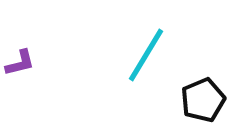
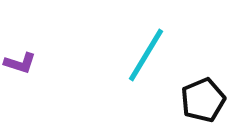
purple L-shape: rotated 32 degrees clockwise
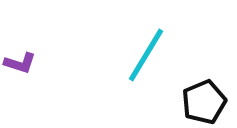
black pentagon: moved 1 px right, 2 px down
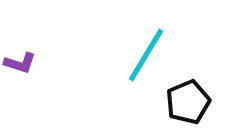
black pentagon: moved 16 px left
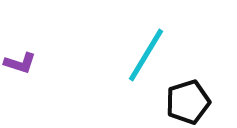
black pentagon: rotated 6 degrees clockwise
